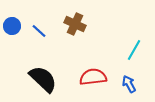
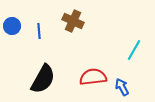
brown cross: moved 2 px left, 3 px up
blue line: rotated 42 degrees clockwise
black semicircle: rotated 76 degrees clockwise
blue arrow: moved 7 px left, 3 px down
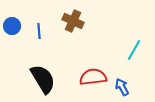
black semicircle: rotated 60 degrees counterclockwise
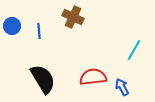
brown cross: moved 4 px up
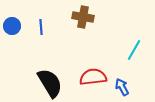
brown cross: moved 10 px right; rotated 15 degrees counterclockwise
blue line: moved 2 px right, 4 px up
black semicircle: moved 7 px right, 4 px down
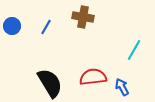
blue line: moved 5 px right; rotated 35 degrees clockwise
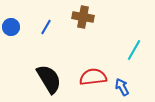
blue circle: moved 1 px left, 1 px down
black semicircle: moved 1 px left, 4 px up
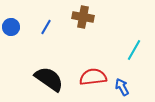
black semicircle: rotated 24 degrees counterclockwise
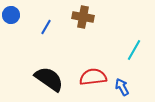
blue circle: moved 12 px up
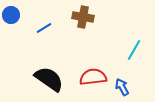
blue line: moved 2 px left, 1 px down; rotated 28 degrees clockwise
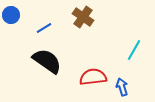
brown cross: rotated 25 degrees clockwise
black semicircle: moved 2 px left, 18 px up
blue arrow: rotated 12 degrees clockwise
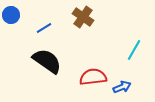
blue arrow: rotated 84 degrees clockwise
